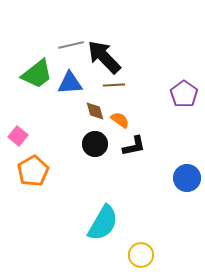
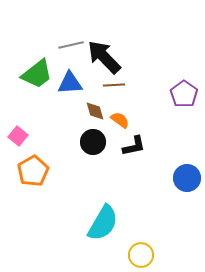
black circle: moved 2 px left, 2 px up
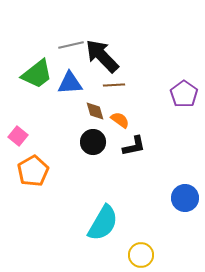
black arrow: moved 2 px left, 1 px up
blue circle: moved 2 px left, 20 px down
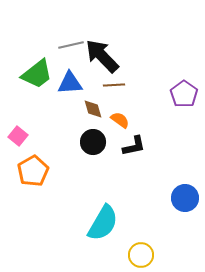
brown diamond: moved 2 px left, 2 px up
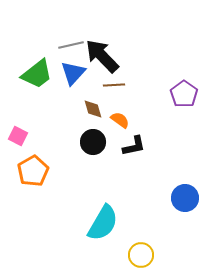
blue triangle: moved 3 px right, 10 px up; rotated 44 degrees counterclockwise
pink square: rotated 12 degrees counterclockwise
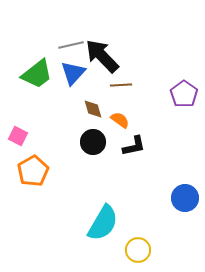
brown line: moved 7 px right
yellow circle: moved 3 px left, 5 px up
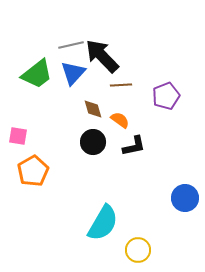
purple pentagon: moved 18 px left, 2 px down; rotated 16 degrees clockwise
pink square: rotated 18 degrees counterclockwise
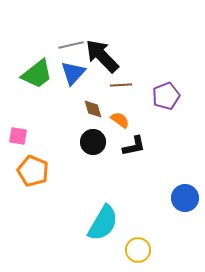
orange pentagon: rotated 20 degrees counterclockwise
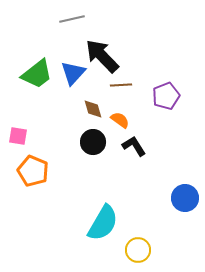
gray line: moved 1 px right, 26 px up
black L-shape: rotated 110 degrees counterclockwise
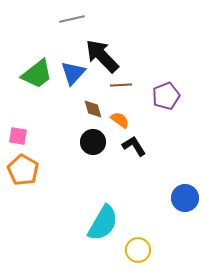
orange pentagon: moved 10 px left, 1 px up; rotated 8 degrees clockwise
